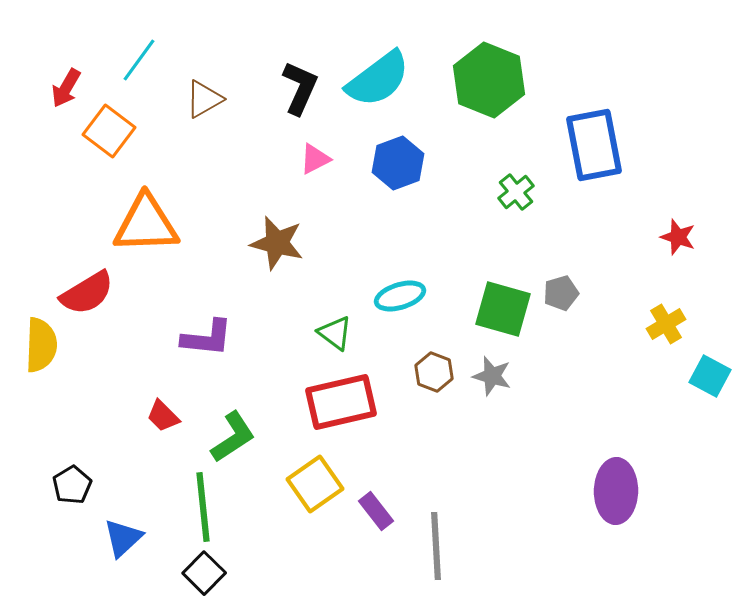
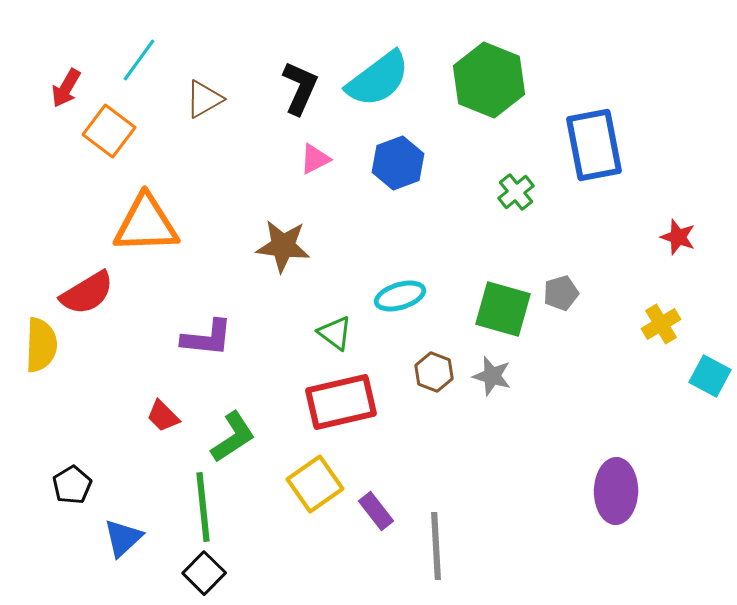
brown star: moved 6 px right, 3 px down; rotated 8 degrees counterclockwise
yellow cross: moved 5 px left
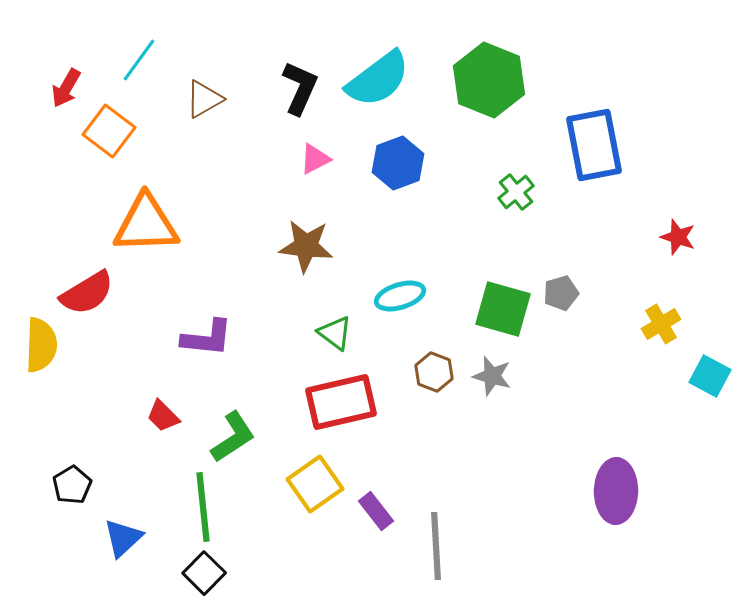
brown star: moved 23 px right
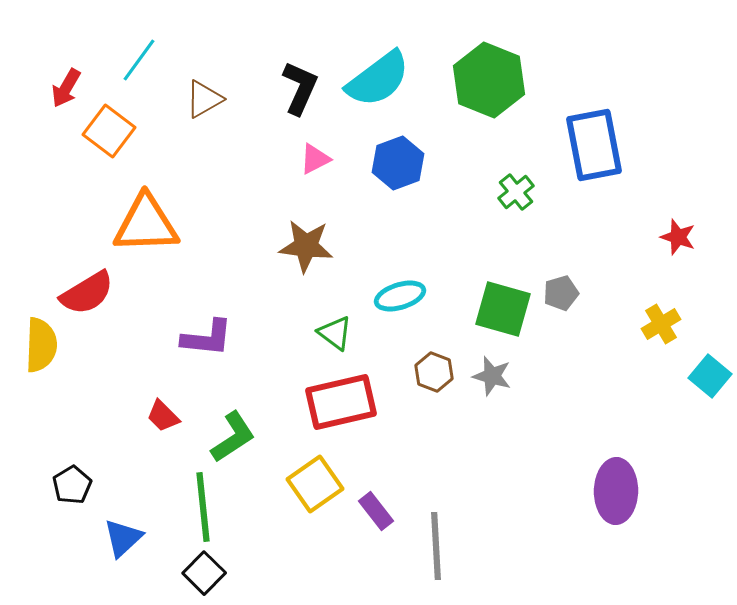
cyan square: rotated 12 degrees clockwise
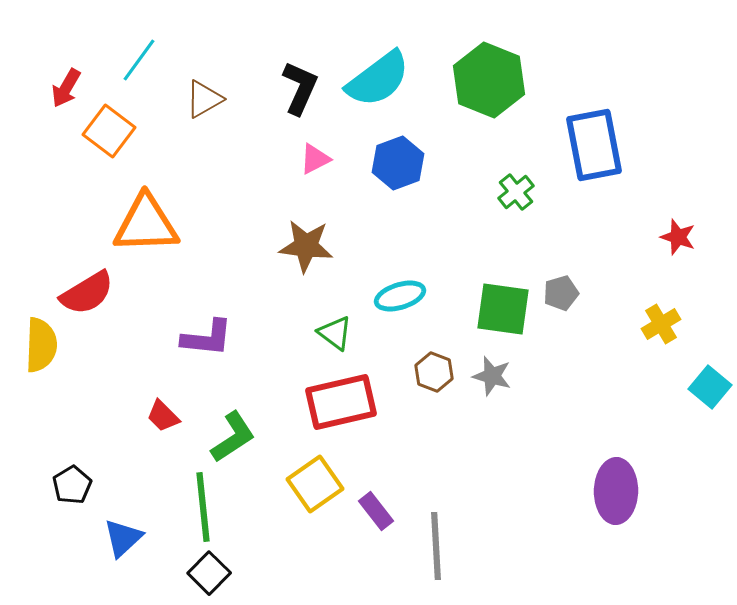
green square: rotated 8 degrees counterclockwise
cyan square: moved 11 px down
black square: moved 5 px right
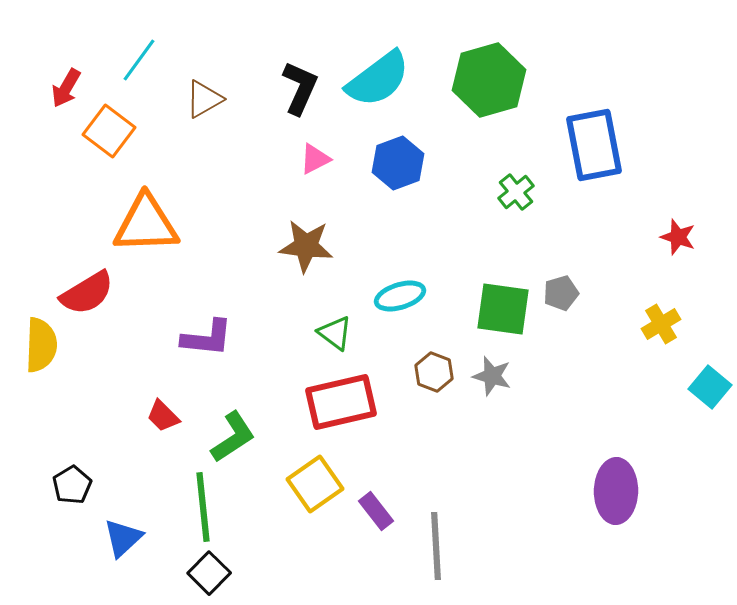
green hexagon: rotated 22 degrees clockwise
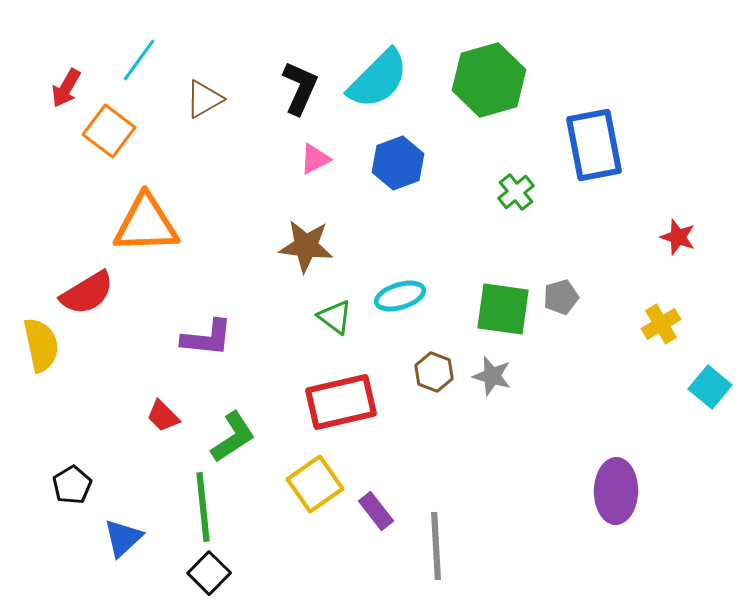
cyan semicircle: rotated 8 degrees counterclockwise
gray pentagon: moved 4 px down
green triangle: moved 16 px up
yellow semicircle: rotated 14 degrees counterclockwise
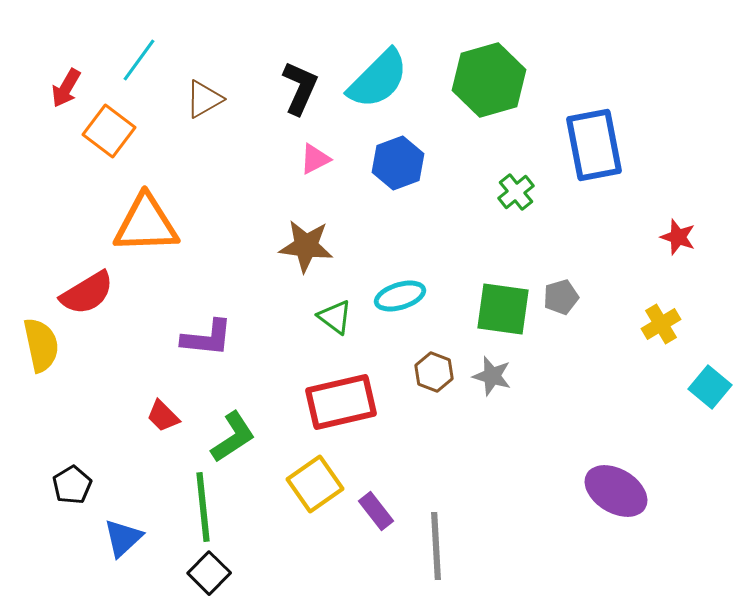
purple ellipse: rotated 60 degrees counterclockwise
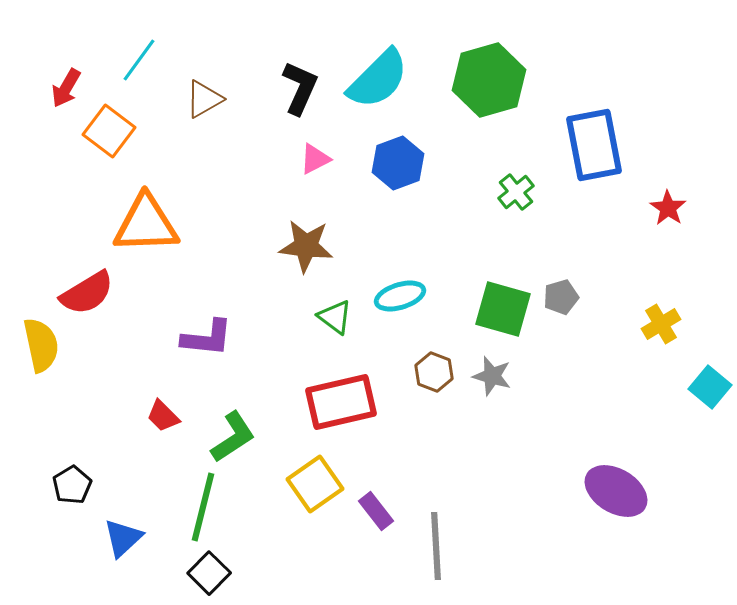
red star: moved 10 px left, 29 px up; rotated 15 degrees clockwise
green square: rotated 8 degrees clockwise
green line: rotated 20 degrees clockwise
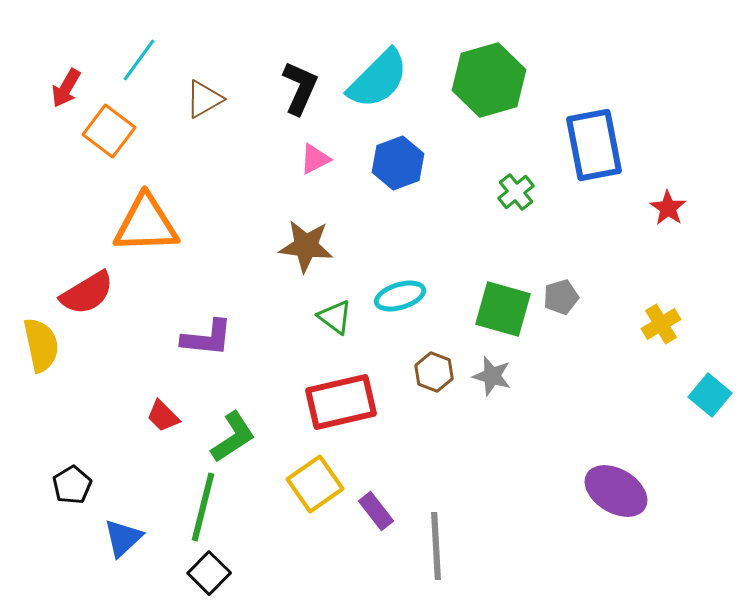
cyan square: moved 8 px down
